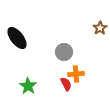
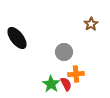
brown star: moved 9 px left, 4 px up
green star: moved 23 px right, 2 px up
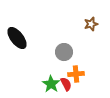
brown star: rotated 16 degrees clockwise
